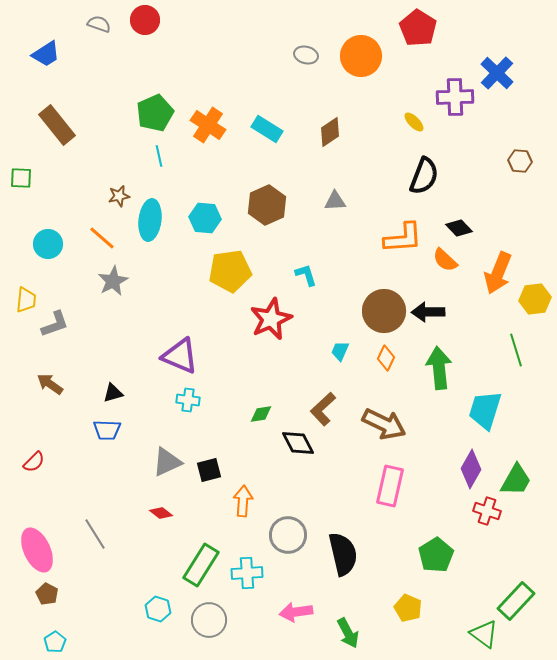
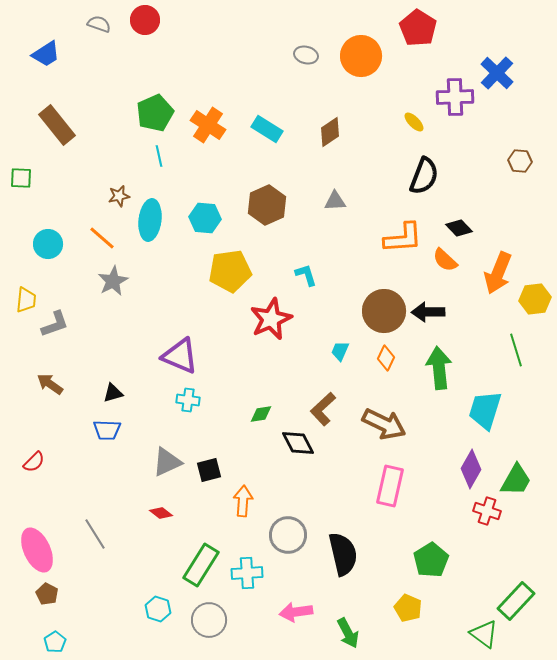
green pentagon at (436, 555): moved 5 px left, 5 px down
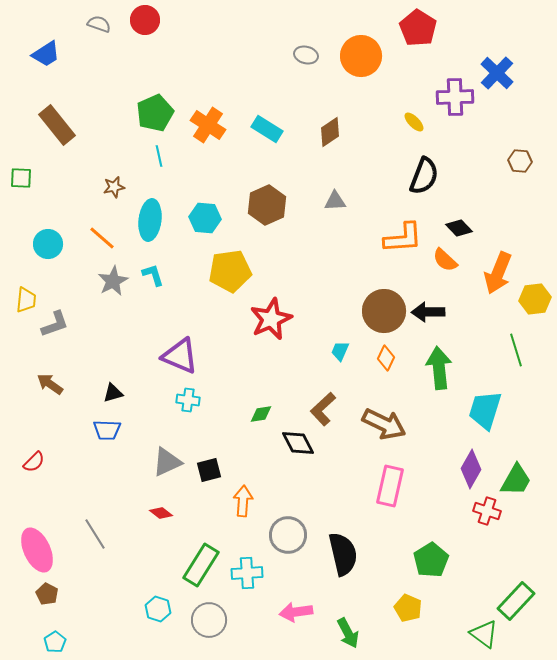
brown star at (119, 196): moved 5 px left, 9 px up
cyan L-shape at (306, 275): moved 153 px left
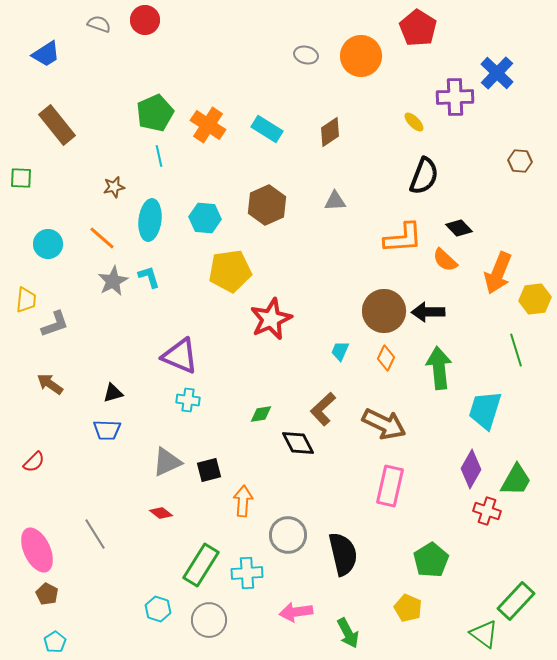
cyan L-shape at (153, 275): moved 4 px left, 2 px down
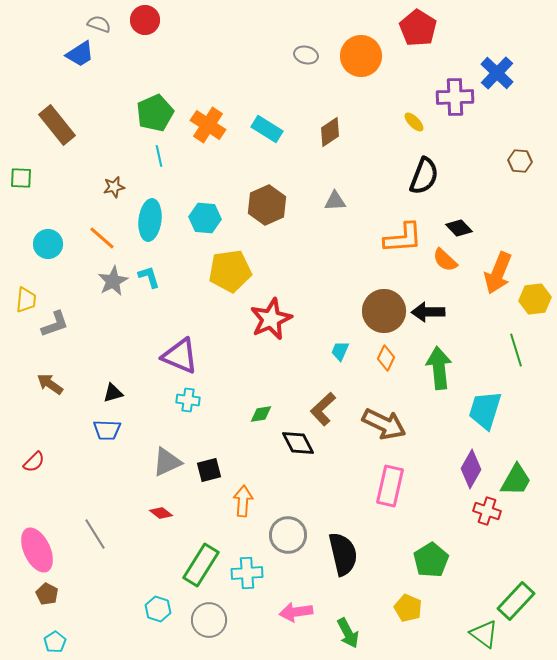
blue trapezoid at (46, 54): moved 34 px right
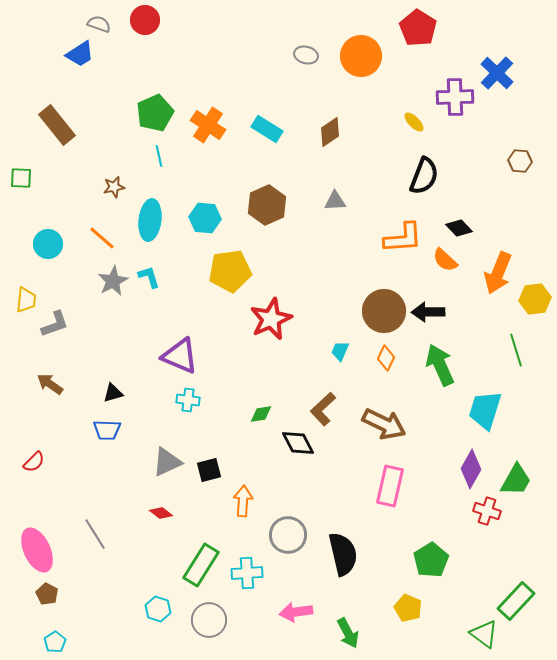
green arrow at (439, 368): moved 1 px right, 3 px up; rotated 18 degrees counterclockwise
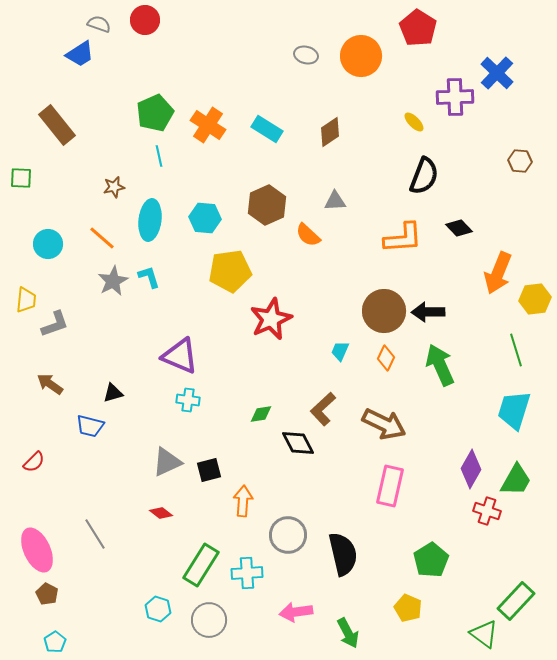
orange semicircle at (445, 260): moved 137 px left, 25 px up
cyan trapezoid at (485, 410): moved 29 px right
blue trapezoid at (107, 430): moved 17 px left, 4 px up; rotated 12 degrees clockwise
